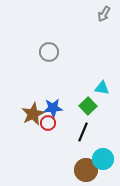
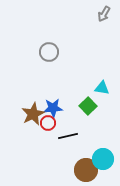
black line: moved 15 px left, 4 px down; rotated 54 degrees clockwise
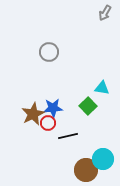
gray arrow: moved 1 px right, 1 px up
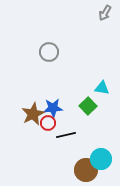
black line: moved 2 px left, 1 px up
cyan circle: moved 2 px left
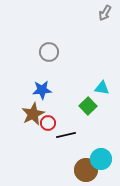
blue star: moved 11 px left, 18 px up
